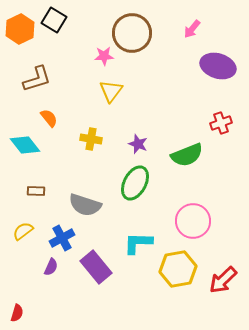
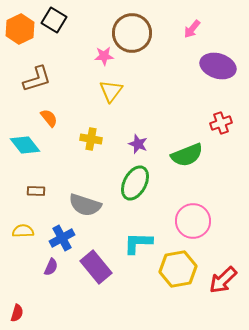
yellow semicircle: rotated 35 degrees clockwise
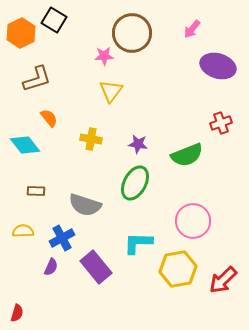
orange hexagon: moved 1 px right, 4 px down
purple star: rotated 12 degrees counterclockwise
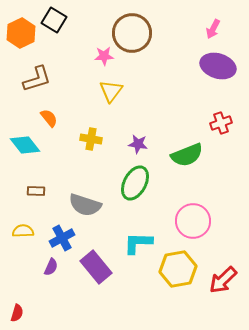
pink arrow: moved 21 px right; rotated 12 degrees counterclockwise
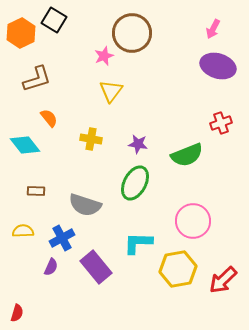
pink star: rotated 18 degrees counterclockwise
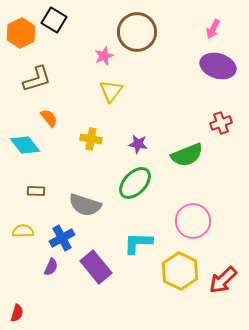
brown circle: moved 5 px right, 1 px up
green ellipse: rotated 16 degrees clockwise
yellow hexagon: moved 2 px right, 2 px down; rotated 24 degrees counterclockwise
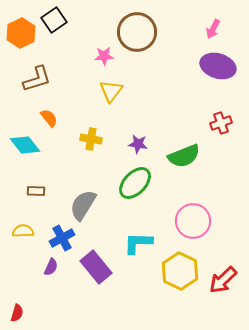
black square: rotated 25 degrees clockwise
pink star: rotated 18 degrees clockwise
green semicircle: moved 3 px left, 1 px down
gray semicircle: moved 2 px left; rotated 104 degrees clockwise
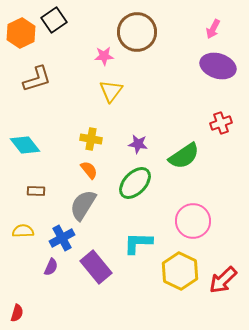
orange semicircle: moved 40 px right, 52 px down
green semicircle: rotated 12 degrees counterclockwise
